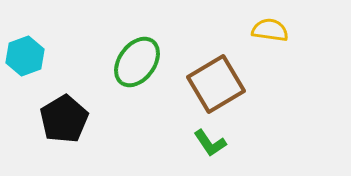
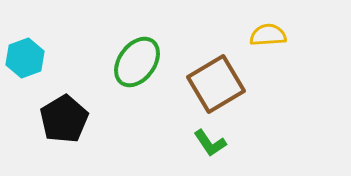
yellow semicircle: moved 2 px left, 5 px down; rotated 12 degrees counterclockwise
cyan hexagon: moved 2 px down
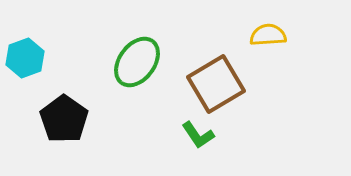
black pentagon: rotated 6 degrees counterclockwise
green L-shape: moved 12 px left, 8 px up
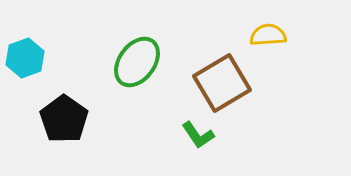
brown square: moved 6 px right, 1 px up
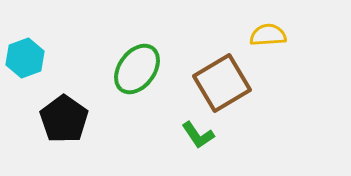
green ellipse: moved 7 px down
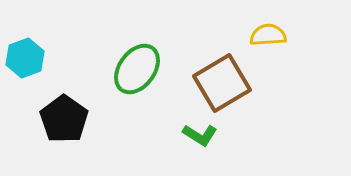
green L-shape: moved 2 px right; rotated 24 degrees counterclockwise
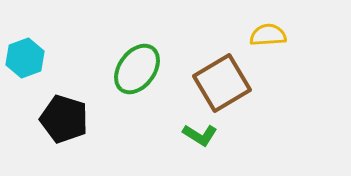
black pentagon: rotated 18 degrees counterclockwise
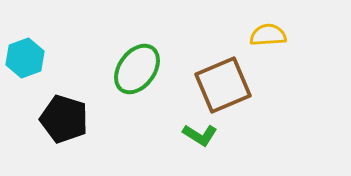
brown square: moved 1 px right, 2 px down; rotated 8 degrees clockwise
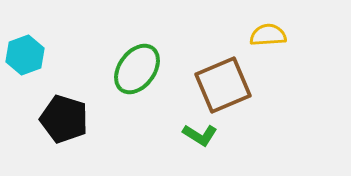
cyan hexagon: moved 3 px up
